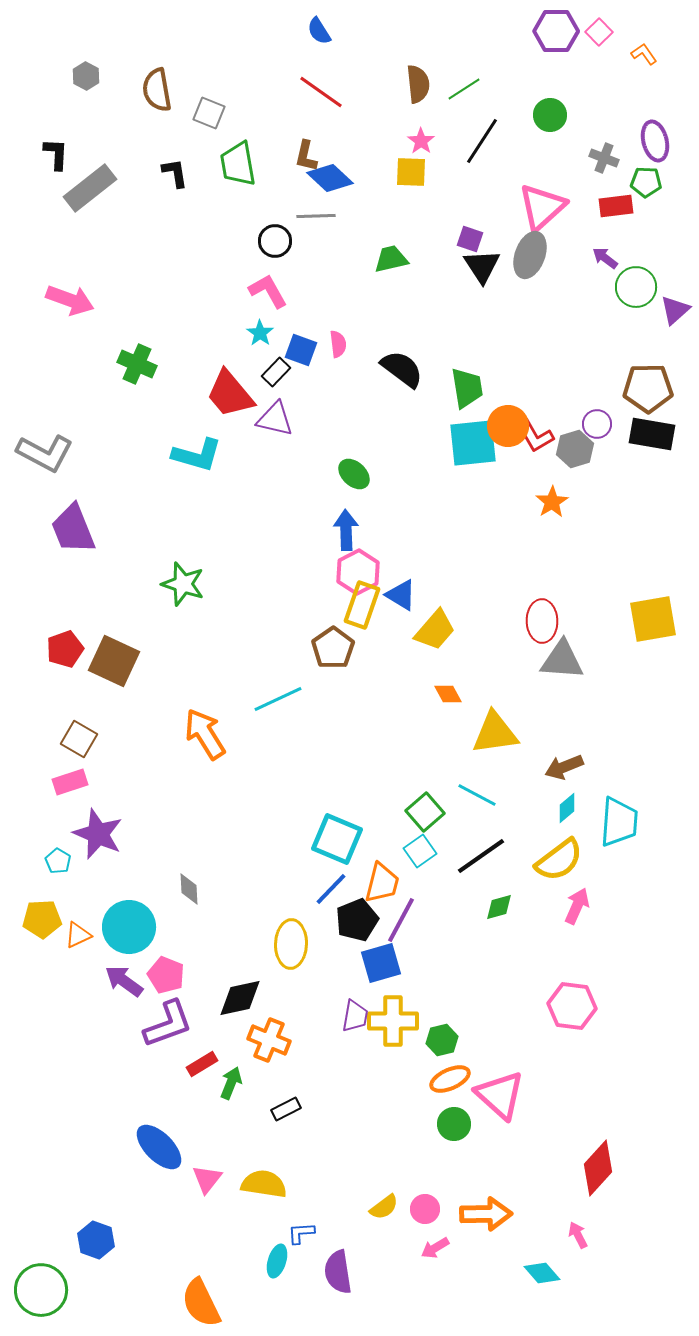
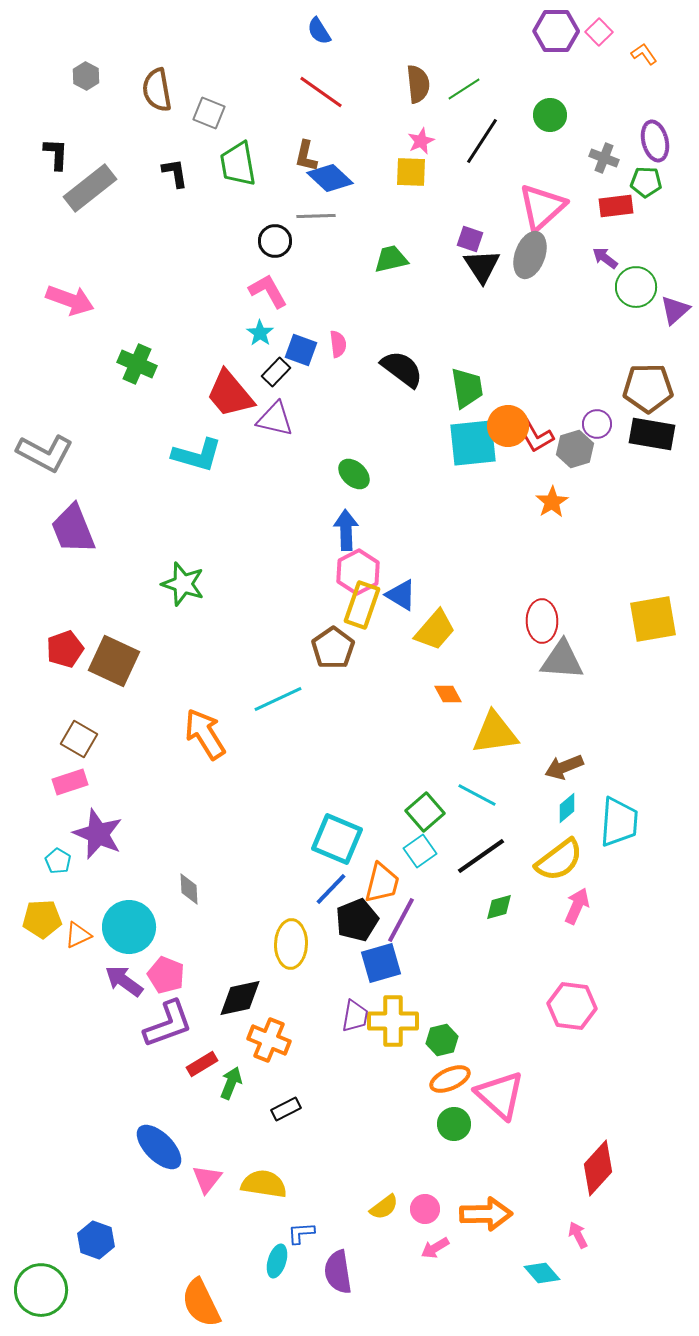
pink star at (421, 141): rotated 12 degrees clockwise
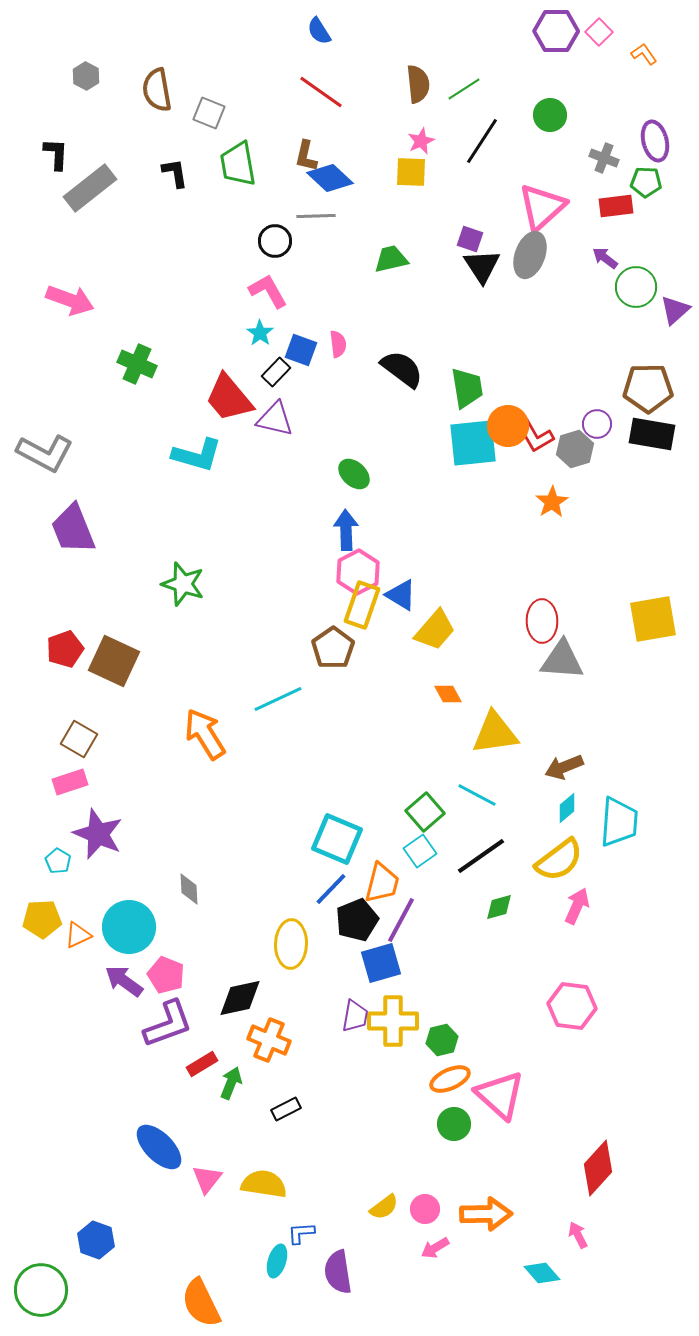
red trapezoid at (230, 394): moved 1 px left, 4 px down
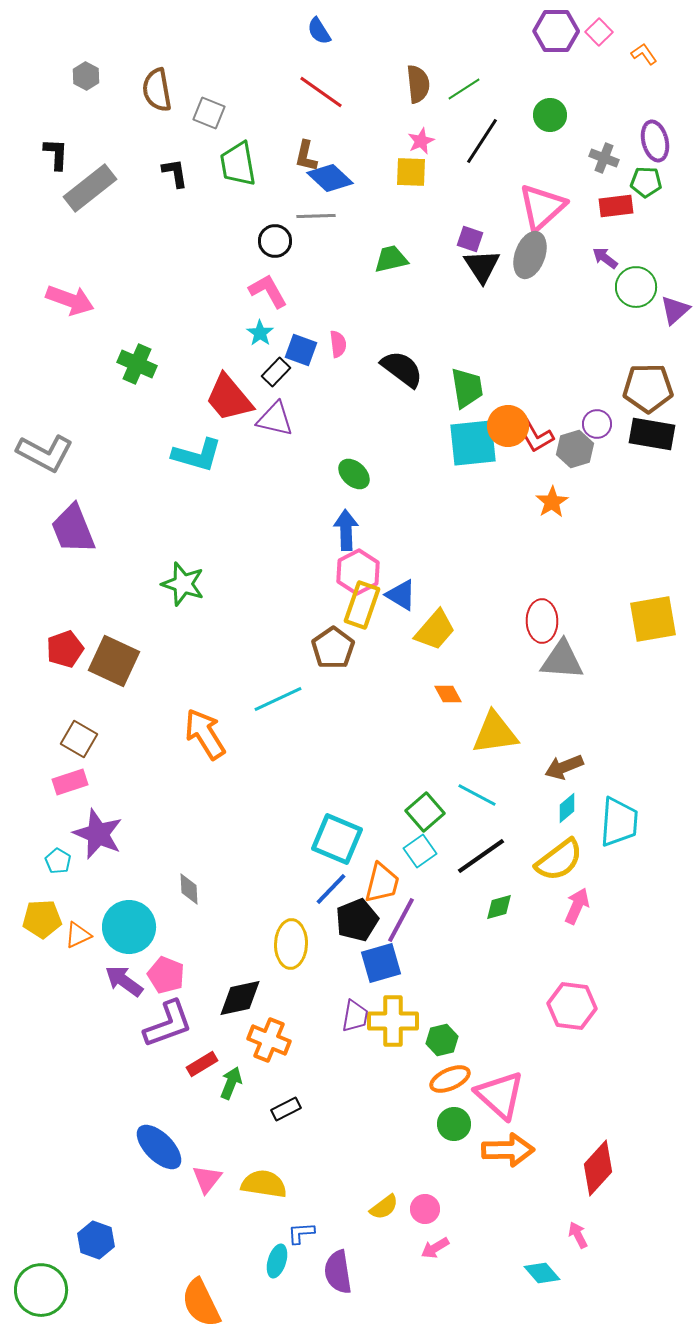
orange arrow at (486, 1214): moved 22 px right, 64 px up
